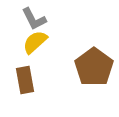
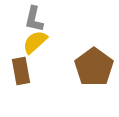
gray L-shape: rotated 40 degrees clockwise
brown rectangle: moved 4 px left, 9 px up
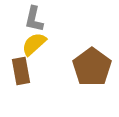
yellow semicircle: moved 1 px left, 2 px down
brown pentagon: moved 2 px left
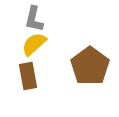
brown pentagon: moved 2 px left, 1 px up
brown rectangle: moved 7 px right, 5 px down
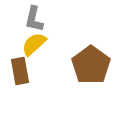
brown pentagon: moved 1 px right, 1 px up
brown rectangle: moved 8 px left, 5 px up
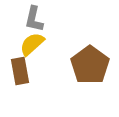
yellow semicircle: moved 2 px left
brown pentagon: moved 1 px left
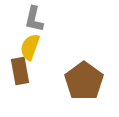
yellow semicircle: moved 2 px left, 3 px down; rotated 28 degrees counterclockwise
brown pentagon: moved 6 px left, 16 px down
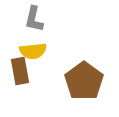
yellow semicircle: moved 3 px right, 4 px down; rotated 116 degrees counterclockwise
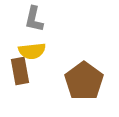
yellow semicircle: moved 1 px left
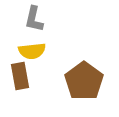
brown rectangle: moved 5 px down
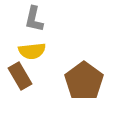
brown rectangle: rotated 20 degrees counterclockwise
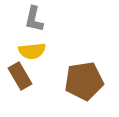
brown pentagon: rotated 27 degrees clockwise
